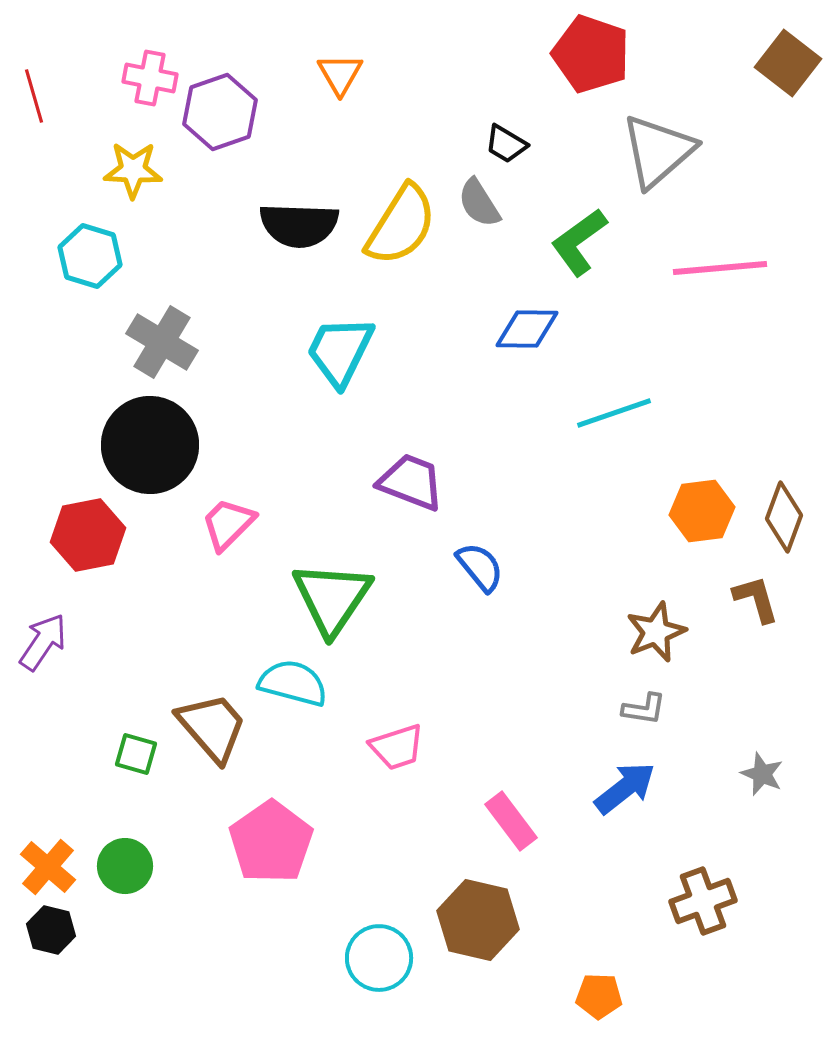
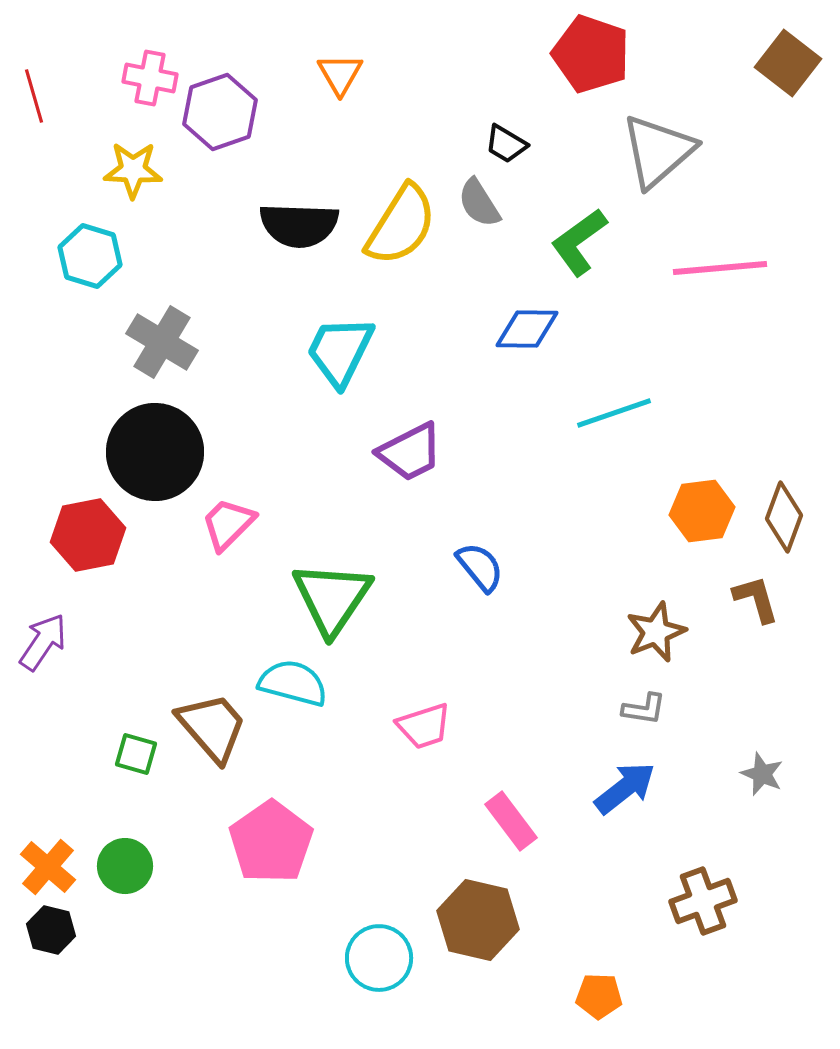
black circle at (150, 445): moved 5 px right, 7 px down
purple trapezoid at (411, 482): moved 1 px left, 30 px up; rotated 132 degrees clockwise
pink trapezoid at (397, 747): moved 27 px right, 21 px up
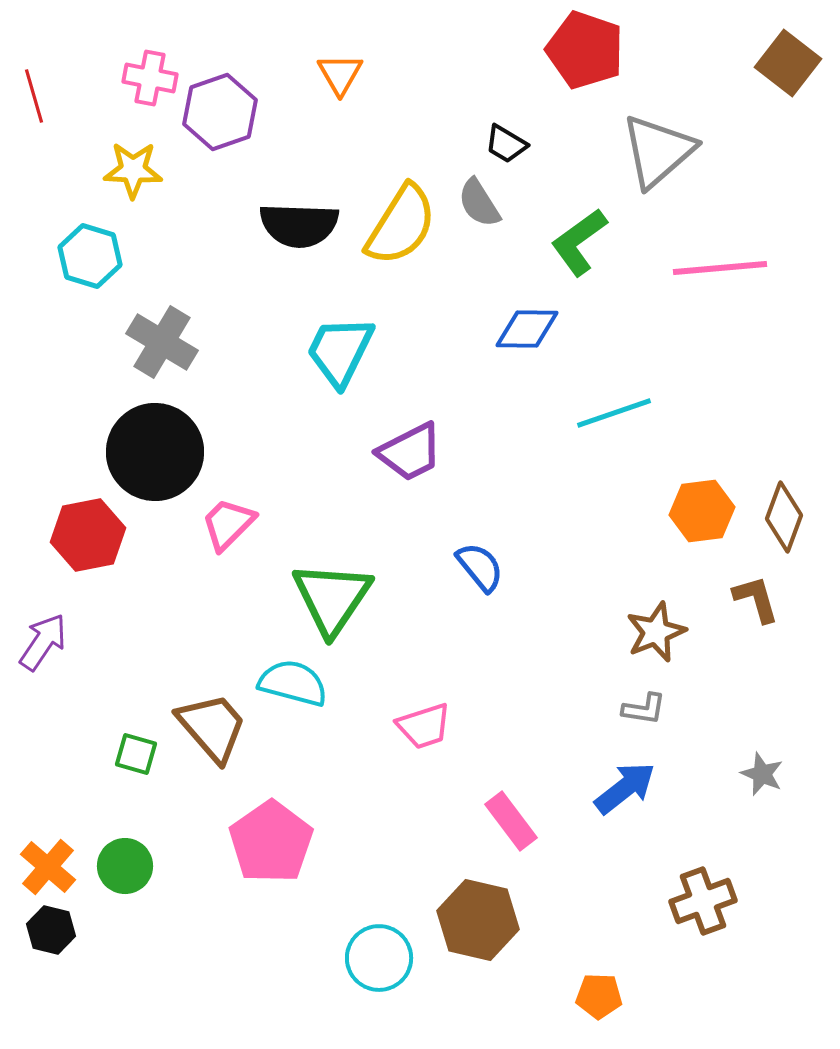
red pentagon at (591, 54): moved 6 px left, 4 px up
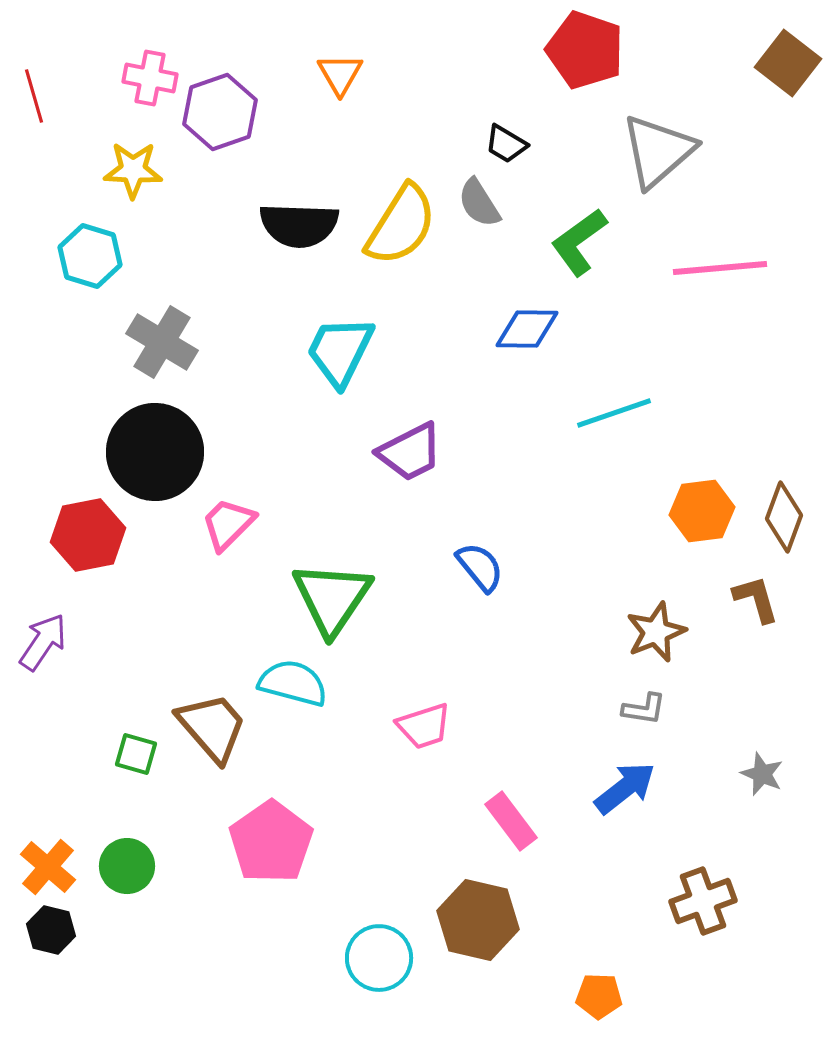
green circle at (125, 866): moved 2 px right
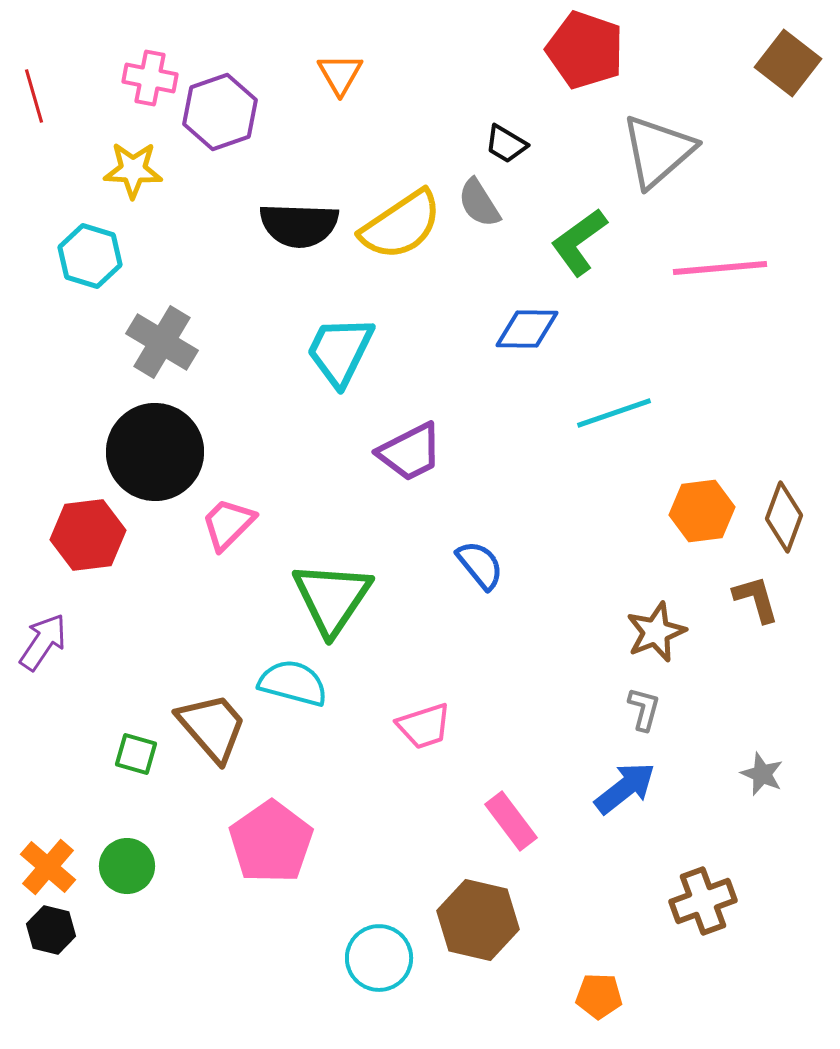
yellow semicircle at (401, 225): rotated 24 degrees clockwise
red hexagon at (88, 535): rotated 4 degrees clockwise
blue semicircle at (480, 567): moved 2 px up
gray L-shape at (644, 709): rotated 84 degrees counterclockwise
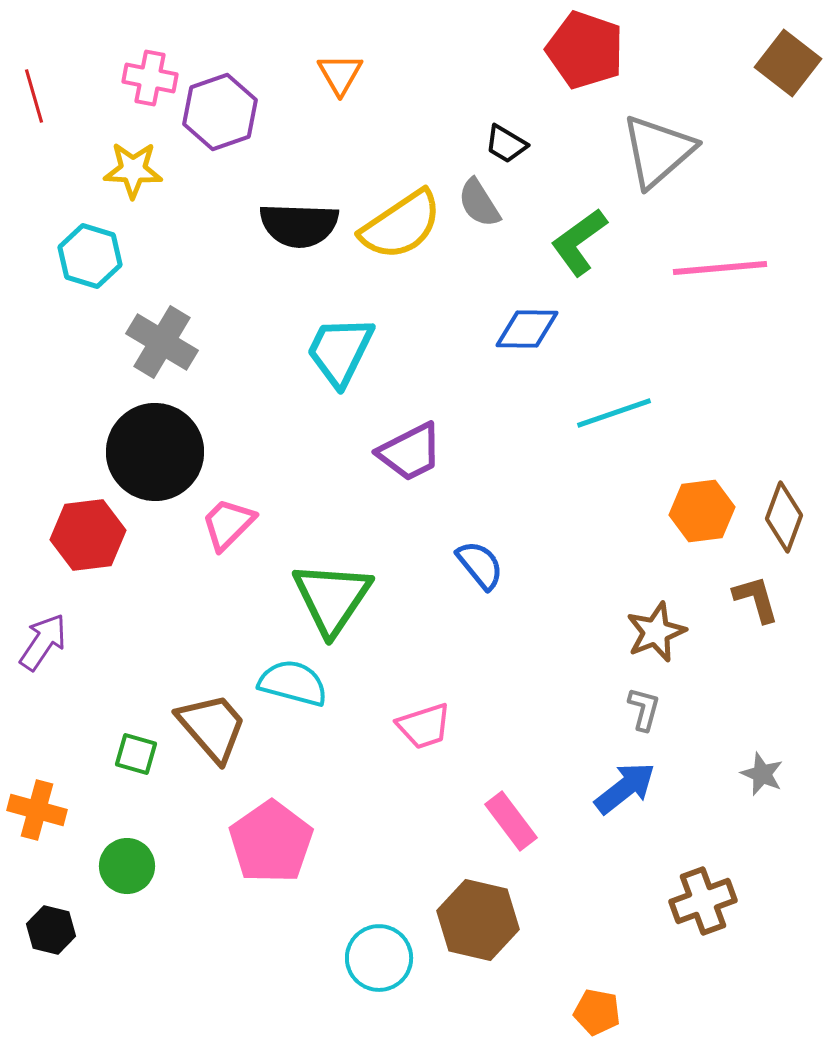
orange cross at (48, 867): moved 11 px left, 57 px up; rotated 26 degrees counterclockwise
orange pentagon at (599, 996): moved 2 px left, 16 px down; rotated 9 degrees clockwise
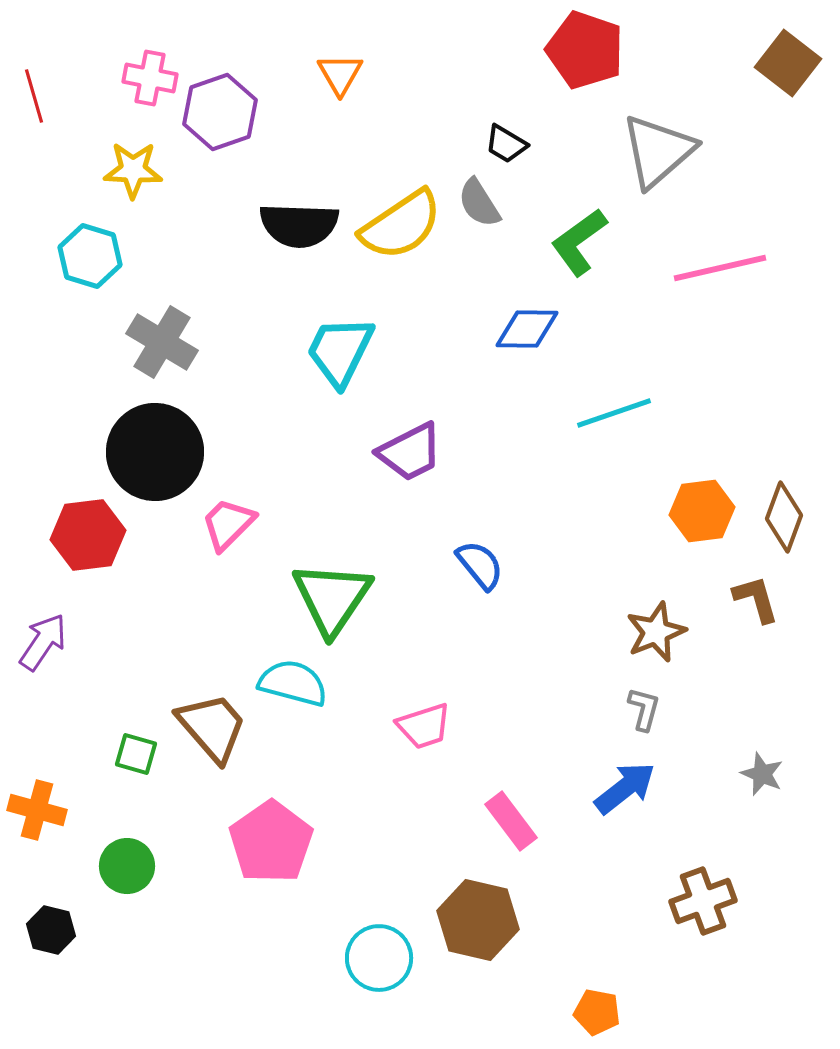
pink line at (720, 268): rotated 8 degrees counterclockwise
